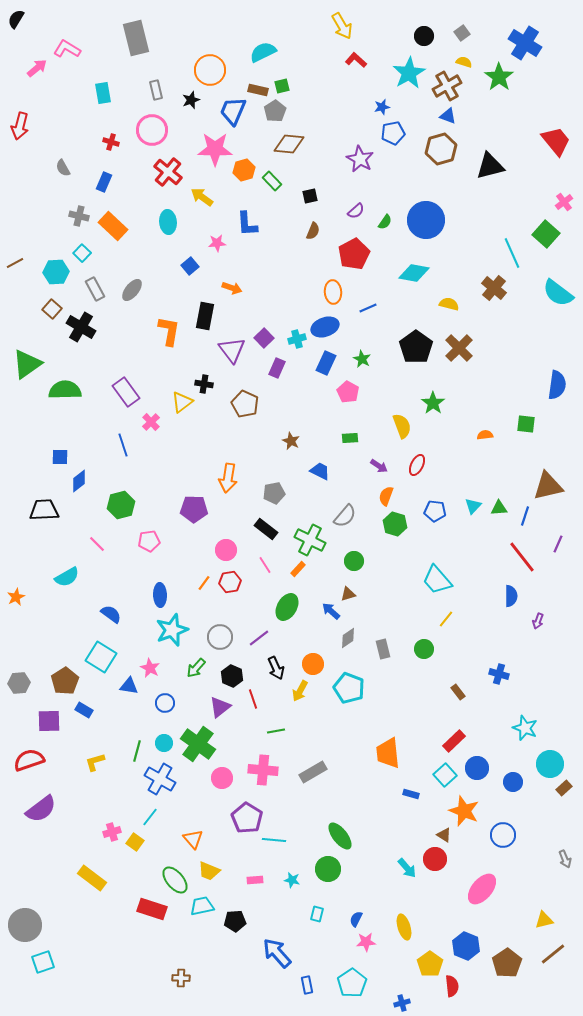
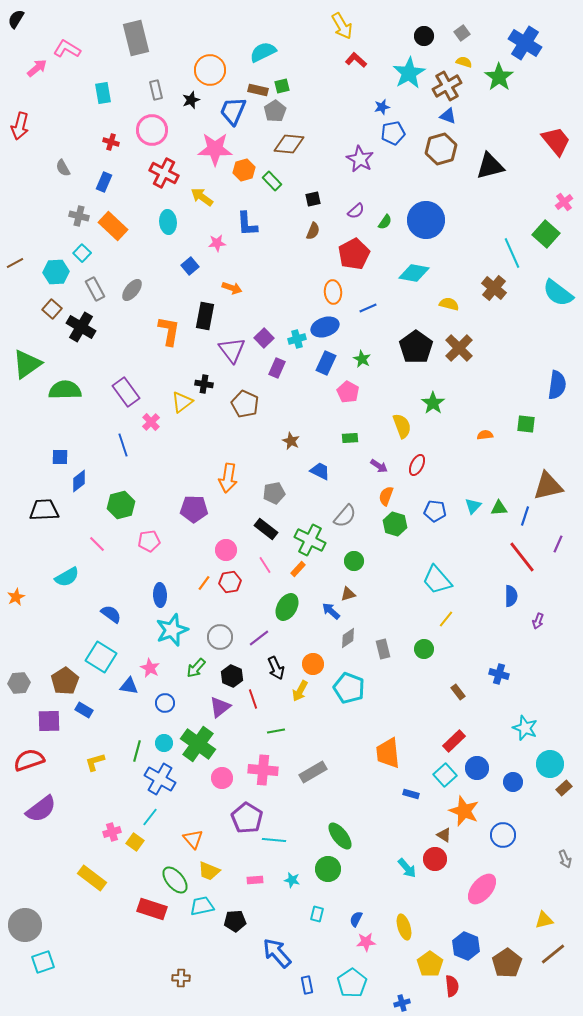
red cross at (168, 172): moved 4 px left, 1 px down; rotated 12 degrees counterclockwise
black square at (310, 196): moved 3 px right, 3 px down
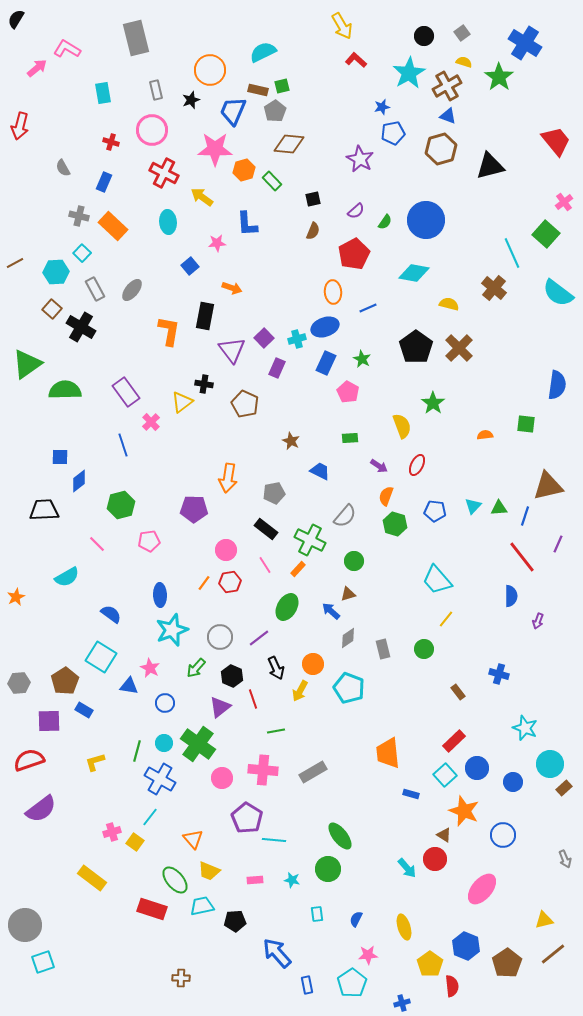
cyan rectangle at (317, 914): rotated 21 degrees counterclockwise
pink star at (366, 942): moved 2 px right, 13 px down
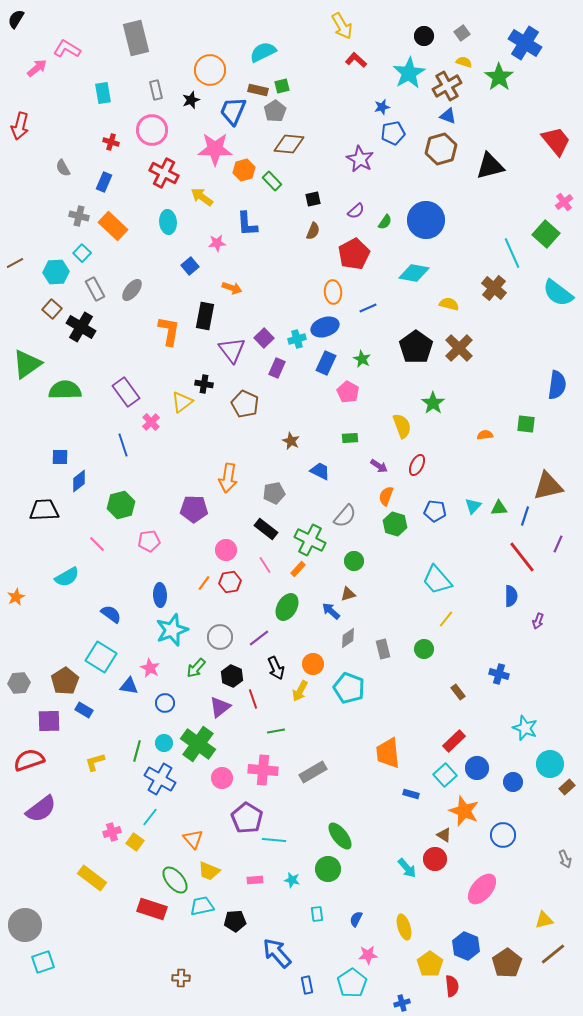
brown rectangle at (564, 788): moved 3 px right, 1 px up
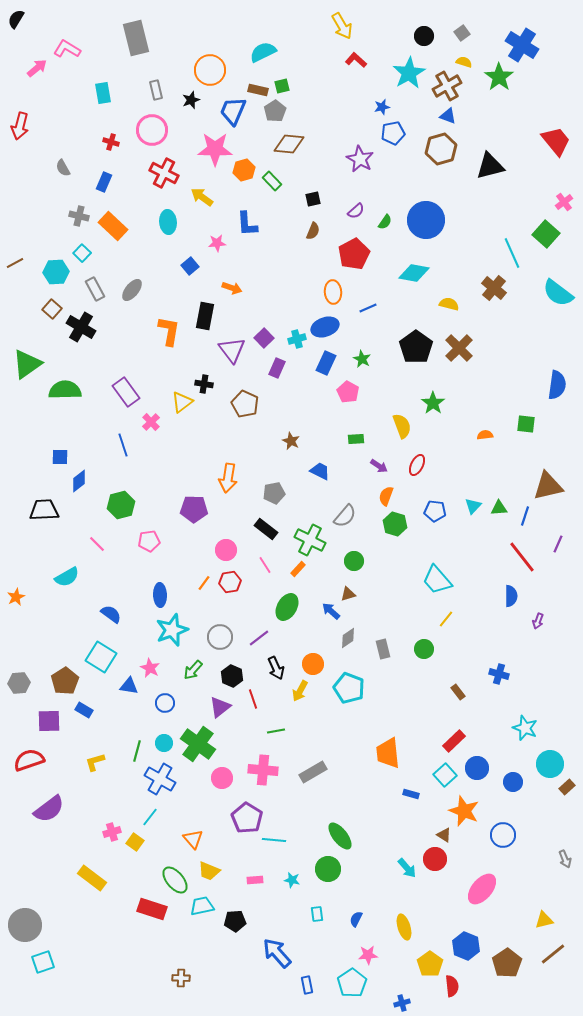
blue cross at (525, 43): moved 3 px left, 2 px down
green rectangle at (350, 438): moved 6 px right, 1 px down
green arrow at (196, 668): moved 3 px left, 2 px down
purple semicircle at (41, 809): moved 8 px right
